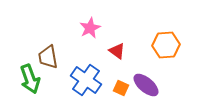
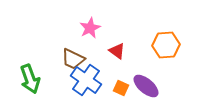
brown trapezoid: moved 25 px right, 2 px down; rotated 55 degrees counterclockwise
purple ellipse: moved 1 px down
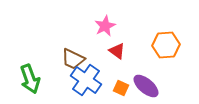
pink star: moved 15 px right, 2 px up
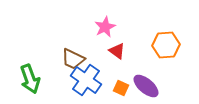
pink star: moved 1 px down
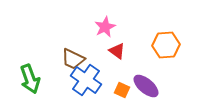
orange square: moved 1 px right, 2 px down
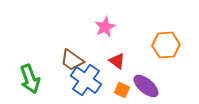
red triangle: moved 10 px down
brown trapezoid: moved 1 px left, 1 px down; rotated 10 degrees clockwise
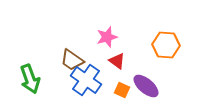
pink star: moved 2 px right, 10 px down; rotated 10 degrees clockwise
orange hexagon: rotated 8 degrees clockwise
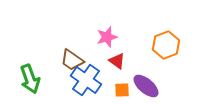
orange hexagon: rotated 24 degrees counterclockwise
orange square: rotated 28 degrees counterclockwise
